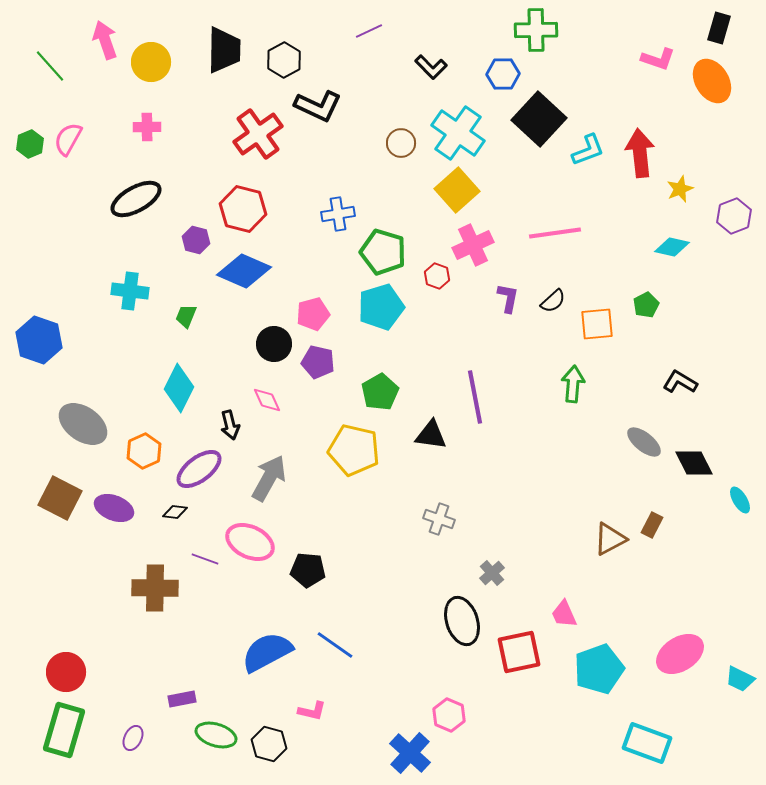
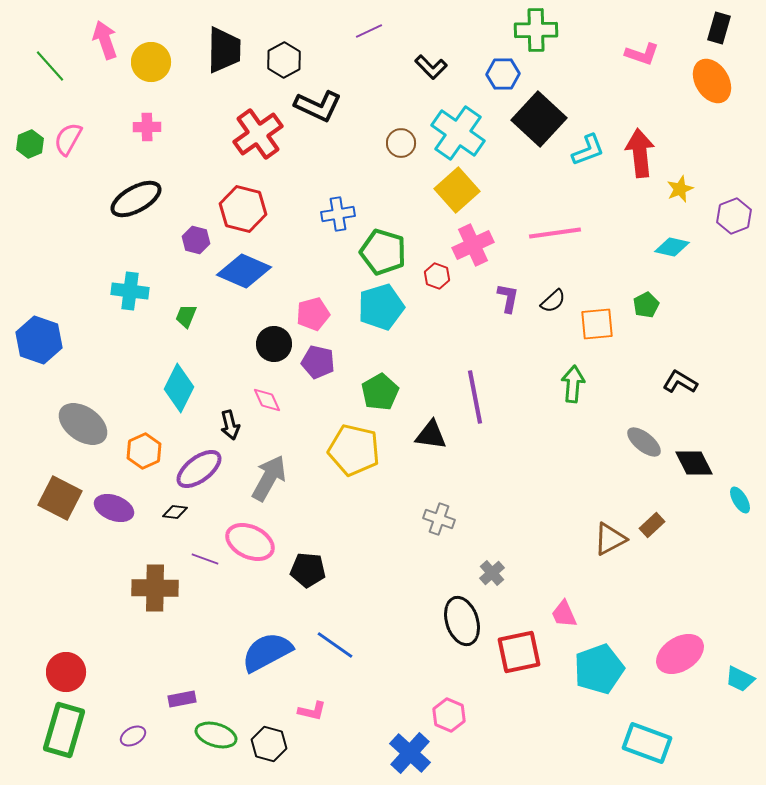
pink L-shape at (658, 59): moved 16 px left, 5 px up
brown rectangle at (652, 525): rotated 20 degrees clockwise
purple ellipse at (133, 738): moved 2 px up; rotated 35 degrees clockwise
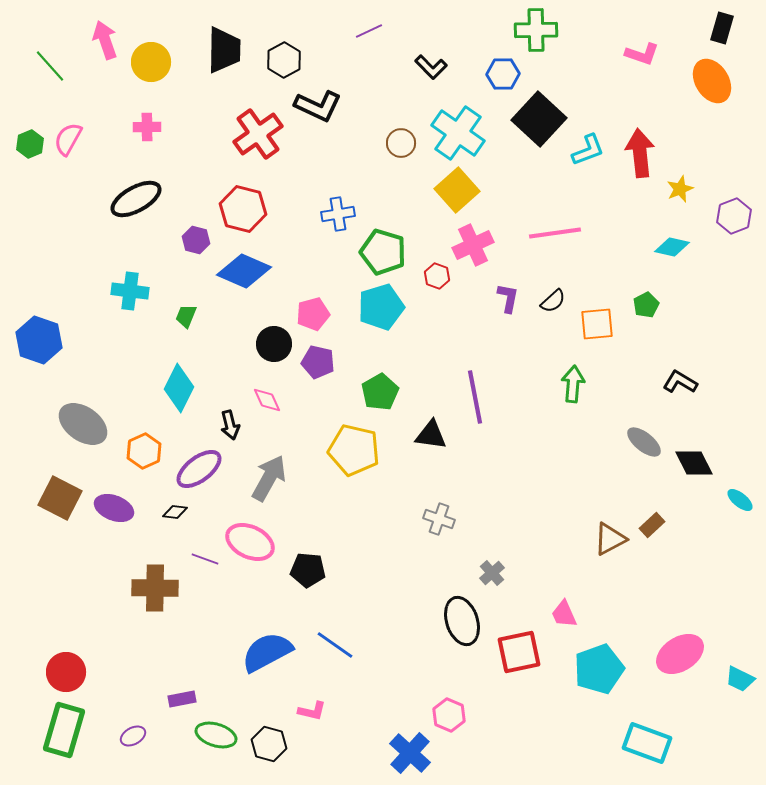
black rectangle at (719, 28): moved 3 px right
cyan ellipse at (740, 500): rotated 20 degrees counterclockwise
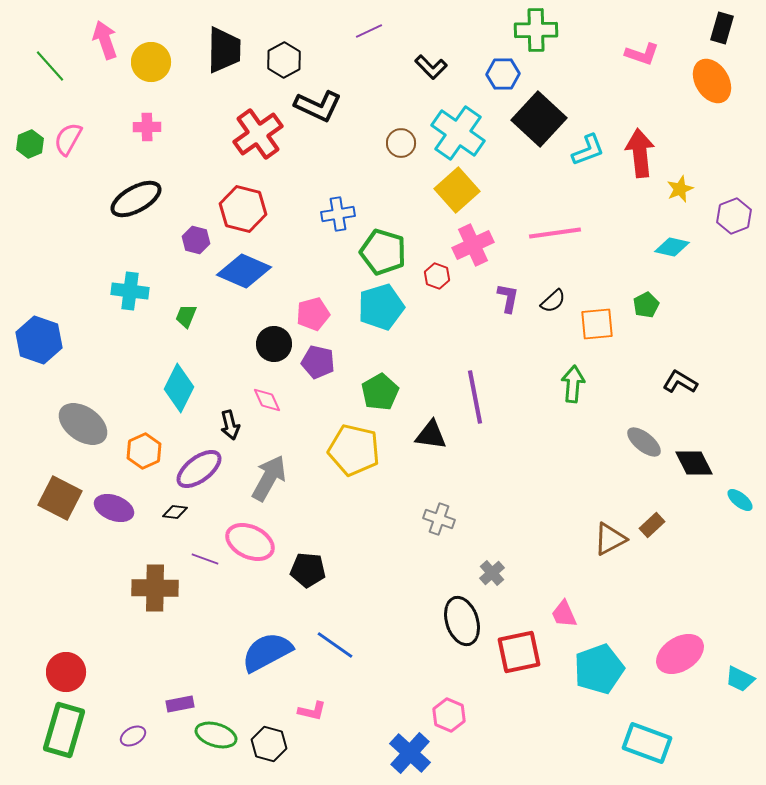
purple rectangle at (182, 699): moved 2 px left, 5 px down
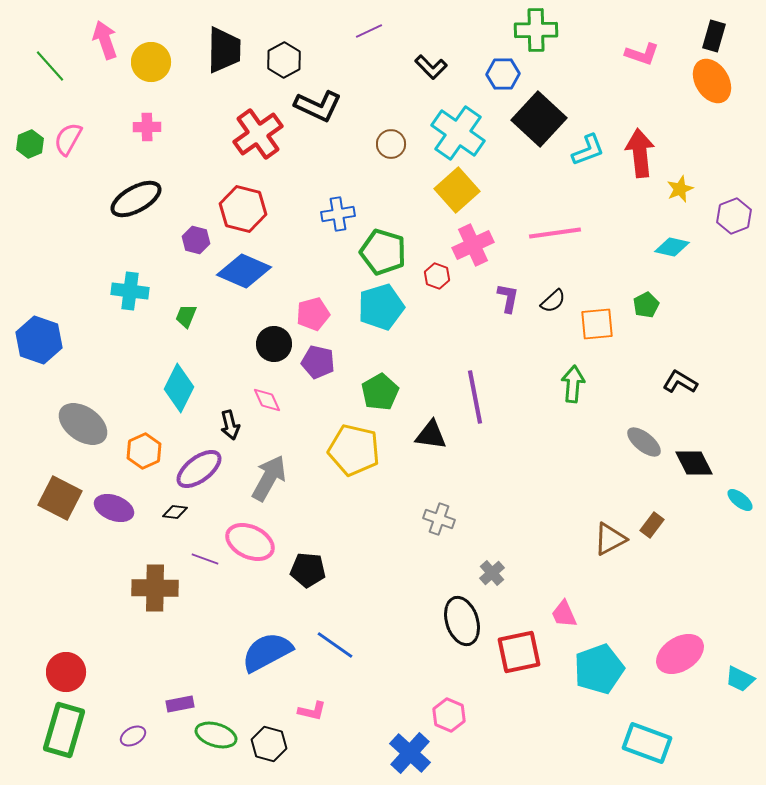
black rectangle at (722, 28): moved 8 px left, 8 px down
brown circle at (401, 143): moved 10 px left, 1 px down
brown rectangle at (652, 525): rotated 10 degrees counterclockwise
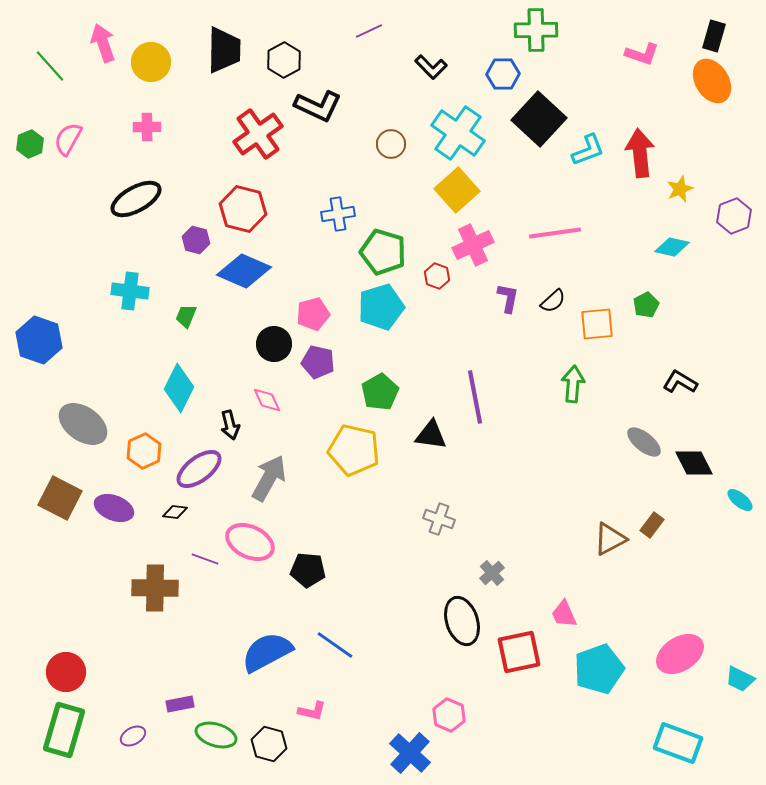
pink arrow at (105, 40): moved 2 px left, 3 px down
cyan rectangle at (647, 743): moved 31 px right
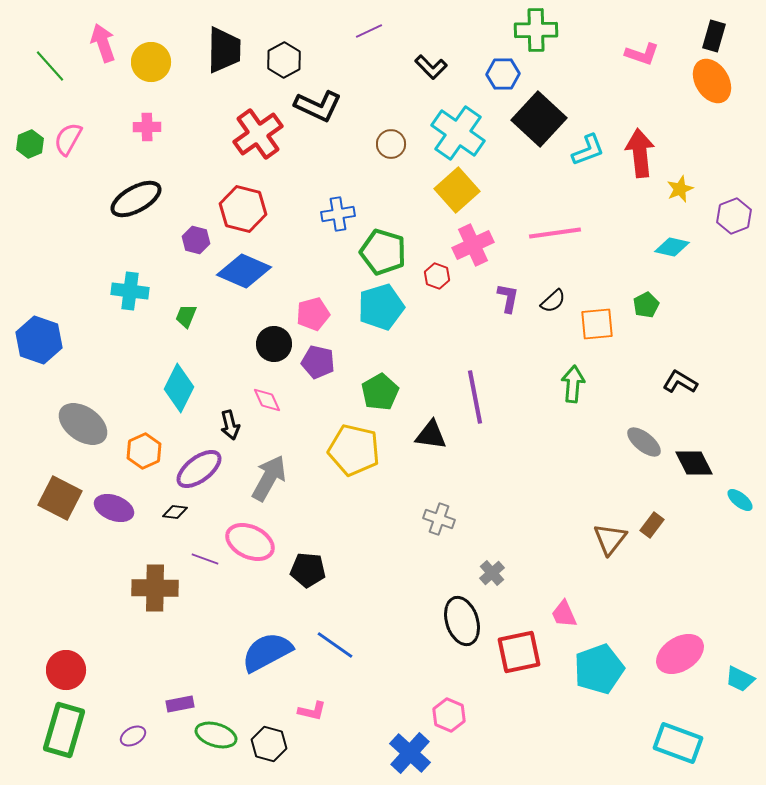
brown triangle at (610, 539): rotated 24 degrees counterclockwise
red circle at (66, 672): moved 2 px up
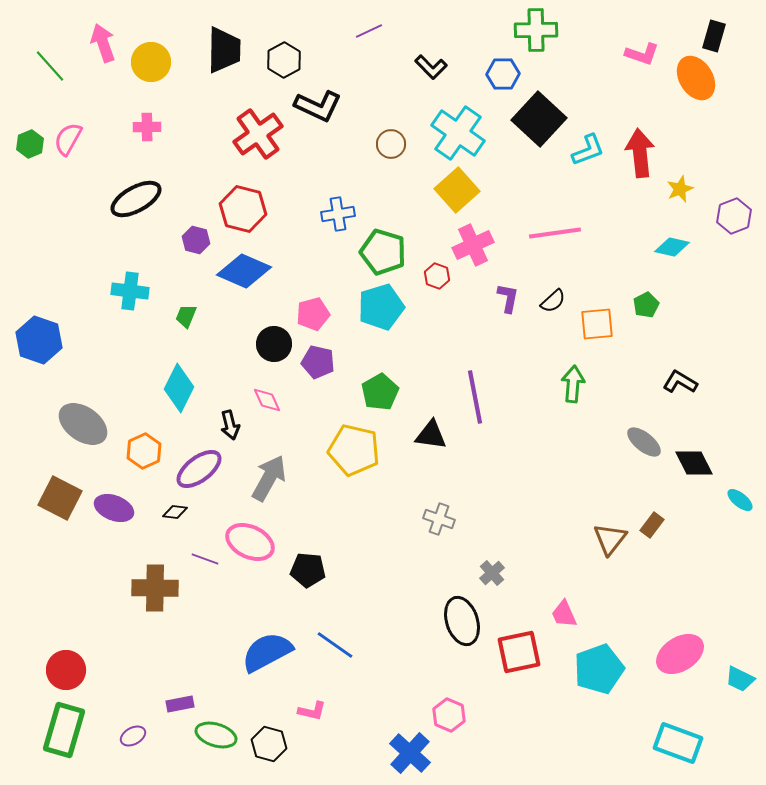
orange ellipse at (712, 81): moved 16 px left, 3 px up
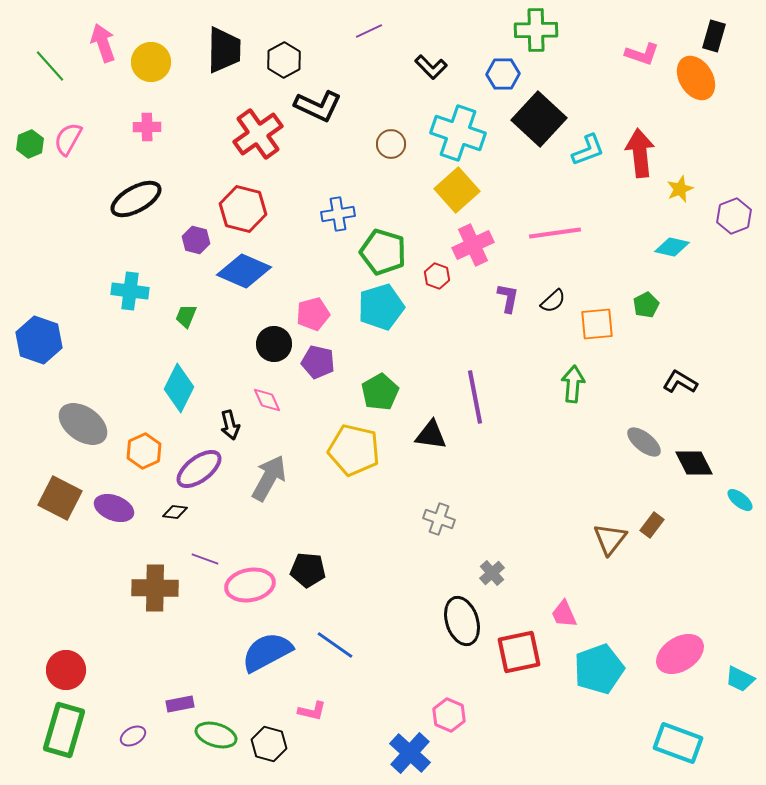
cyan cross at (458, 133): rotated 16 degrees counterclockwise
pink ellipse at (250, 542): moved 43 px down; rotated 36 degrees counterclockwise
